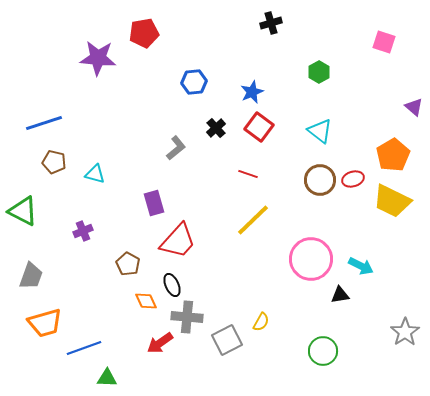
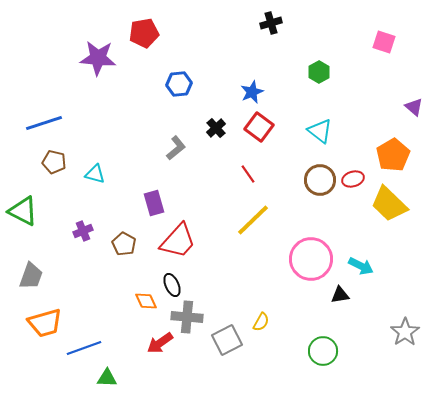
blue hexagon at (194, 82): moved 15 px left, 2 px down
red line at (248, 174): rotated 36 degrees clockwise
yellow trapezoid at (392, 201): moved 3 px left, 3 px down; rotated 18 degrees clockwise
brown pentagon at (128, 264): moved 4 px left, 20 px up
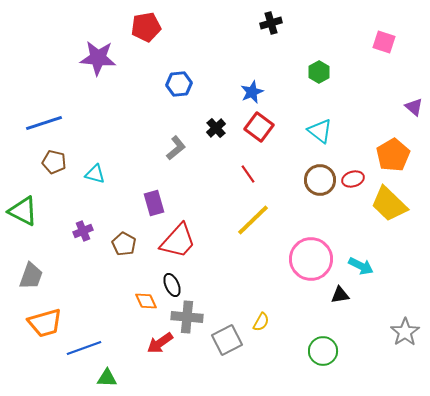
red pentagon at (144, 33): moved 2 px right, 6 px up
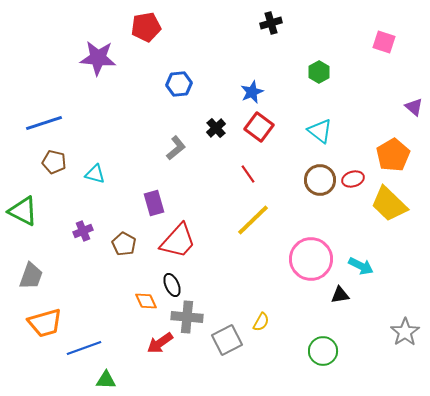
green triangle at (107, 378): moved 1 px left, 2 px down
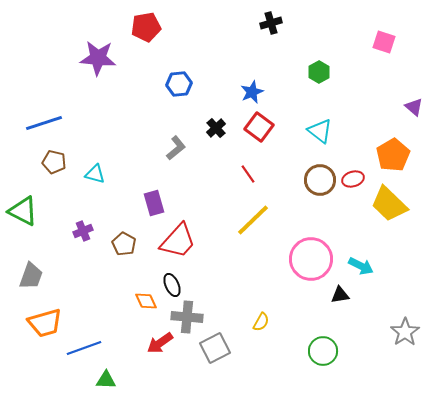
gray square at (227, 340): moved 12 px left, 8 px down
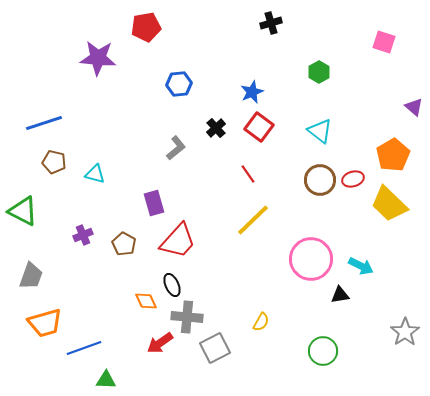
purple cross at (83, 231): moved 4 px down
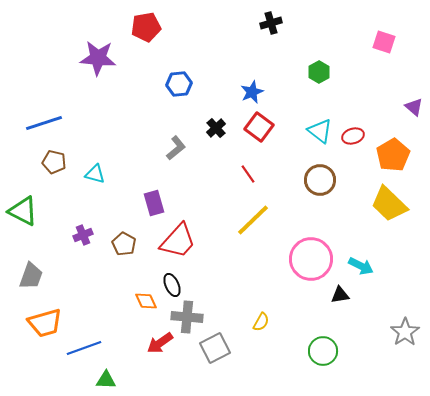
red ellipse at (353, 179): moved 43 px up
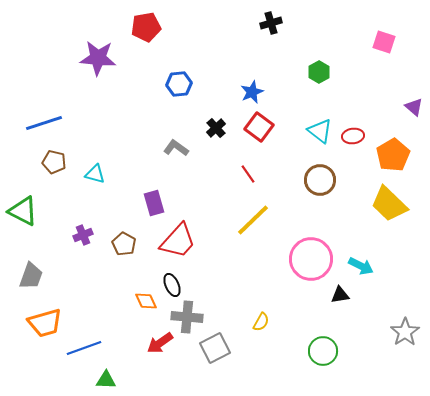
red ellipse at (353, 136): rotated 10 degrees clockwise
gray L-shape at (176, 148): rotated 105 degrees counterclockwise
